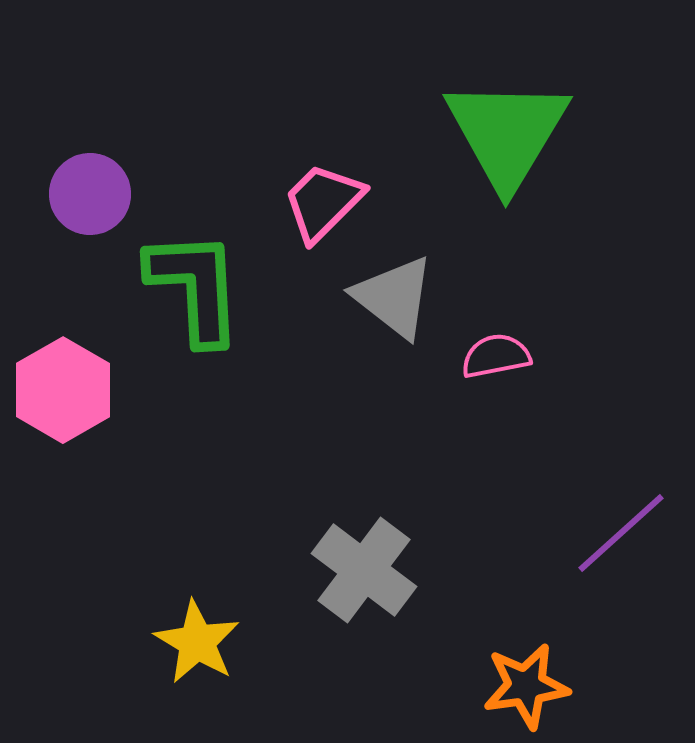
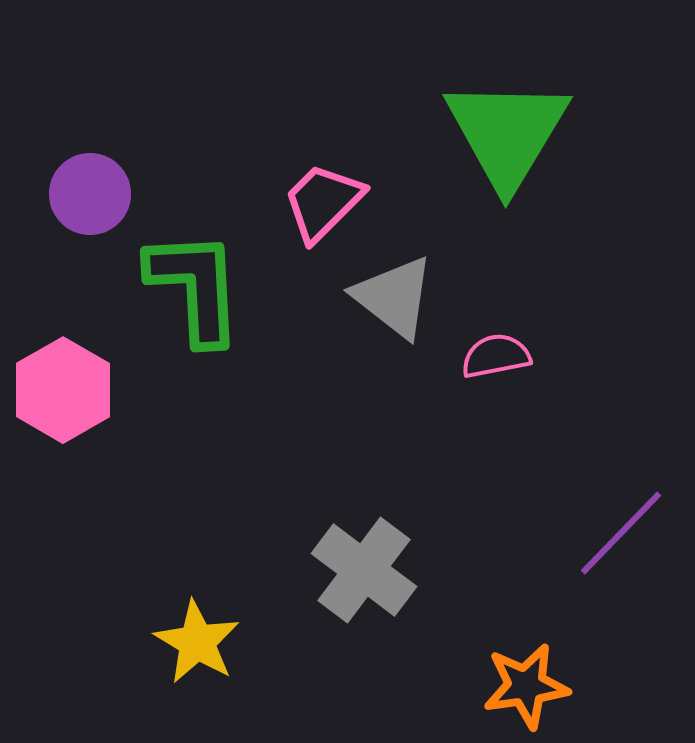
purple line: rotated 4 degrees counterclockwise
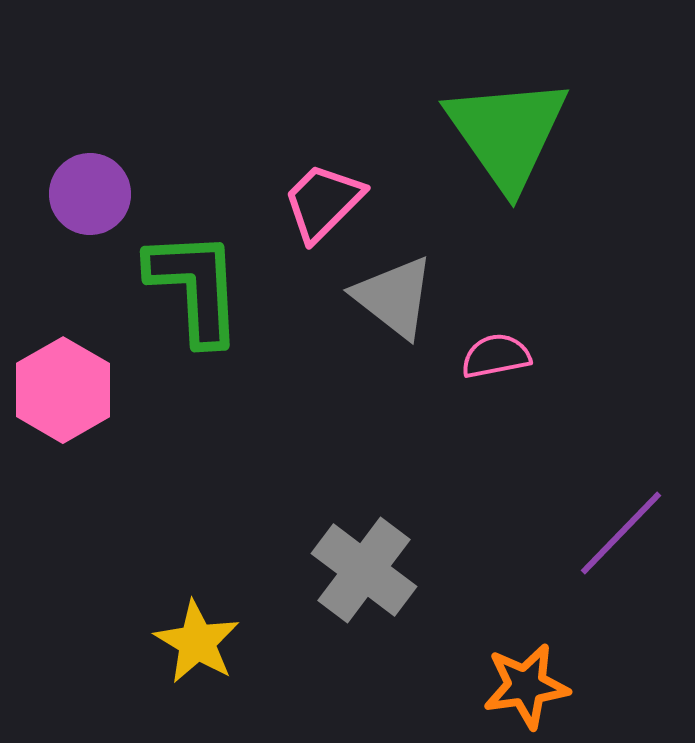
green triangle: rotated 6 degrees counterclockwise
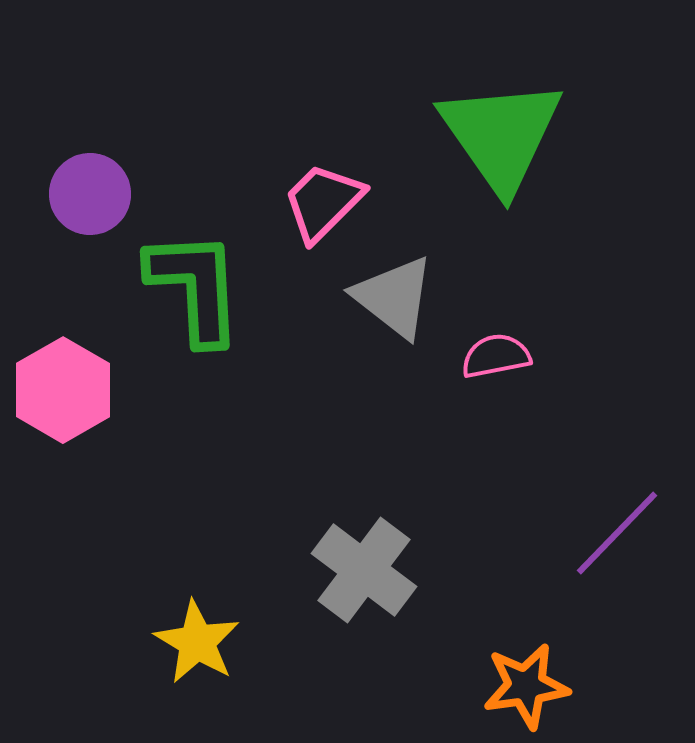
green triangle: moved 6 px left, 2 px down
purple line: moved 4 px left
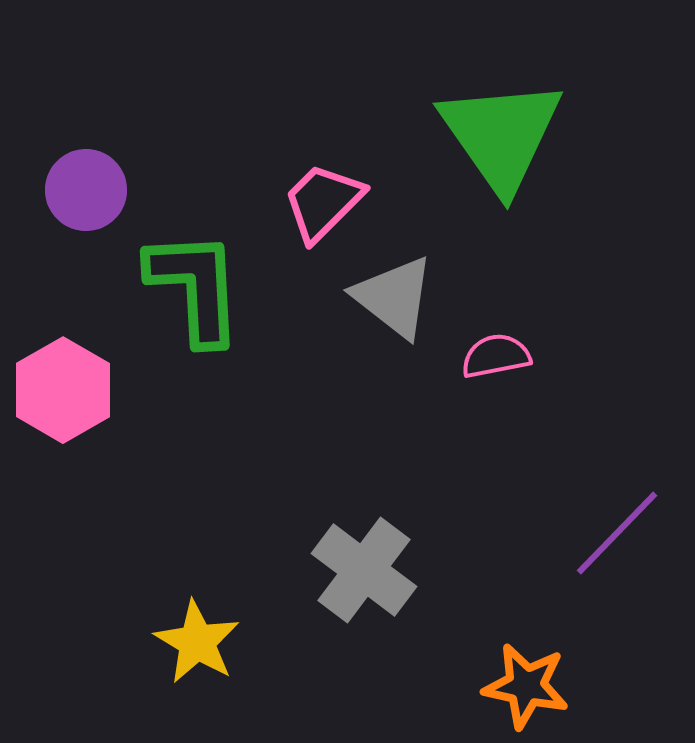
purple circle: moved 4 px left, 4 px up
orange star: rotated 20 degrees clockwise
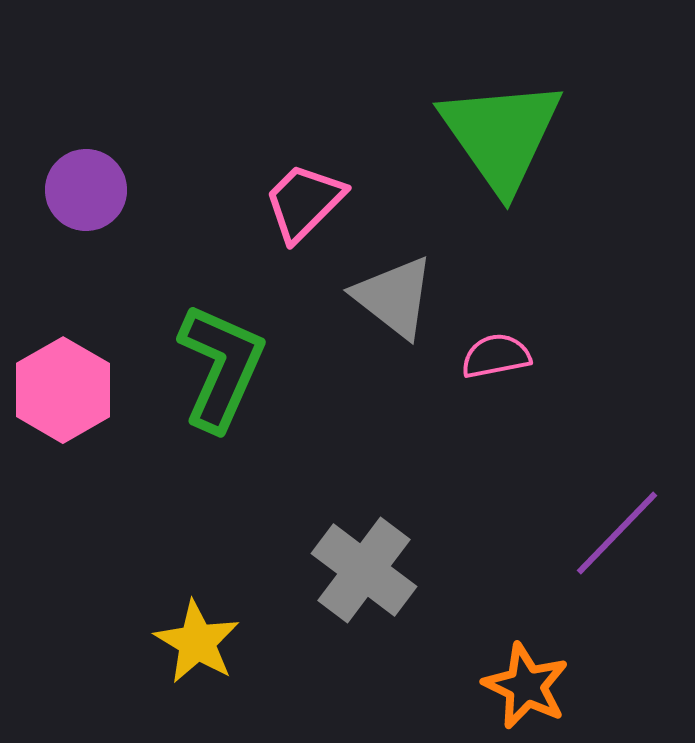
pink trapezoid: moved 19 px left
green L-shape: moved 26 px right, 80 px down; rotated 27 degrees clockwise
orange star: rotated 14 degrees clockwise
